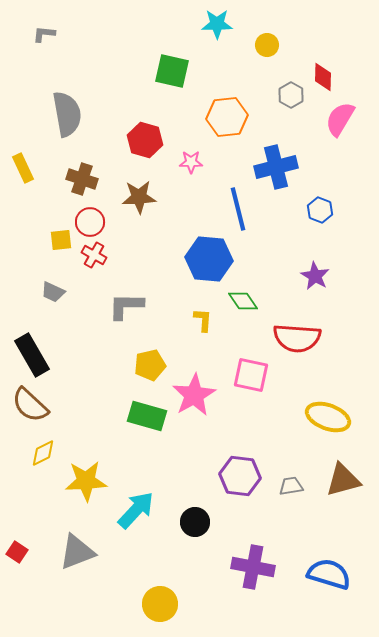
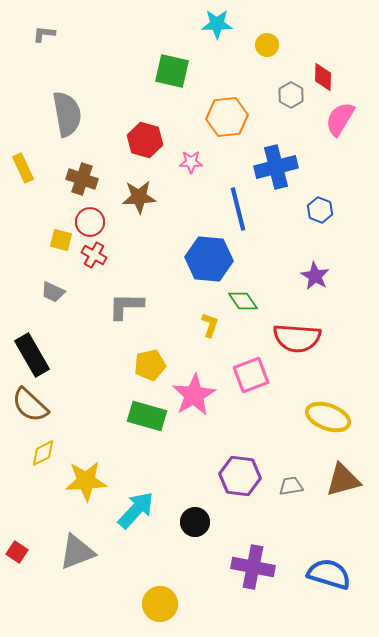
yellow square at (61, 240): rotated 20 degrees clockwise
yellow L-shape at (203, 320): moved 7 px right, 5 px down; rotated 15 degrees clockwise
pink square at (251, 375): rotated 33 degrees counterclockwise
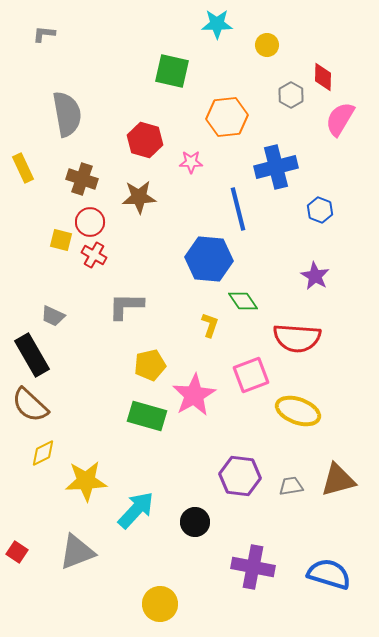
gray trapezoid at (53, 292): moved 24 px down
yellow ellipse at (328, 417): moved 30 px left, 6 px up
brown triangle at (343, 480): moved 5 px left
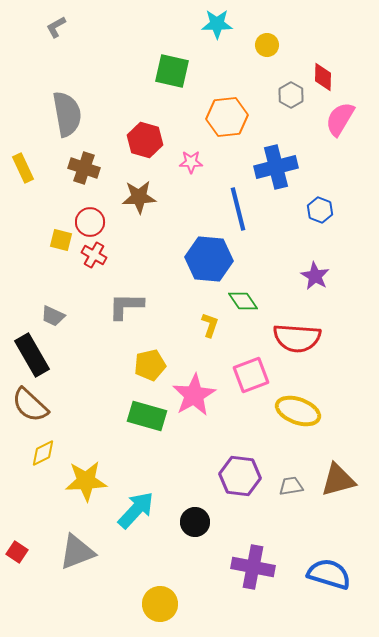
gray L-shape at (44, 34): moved 12 px right, 7 px up; rotated 35 degrees counterclockwise
brown cross at (82, 179): moved 2 px right, 11 px up
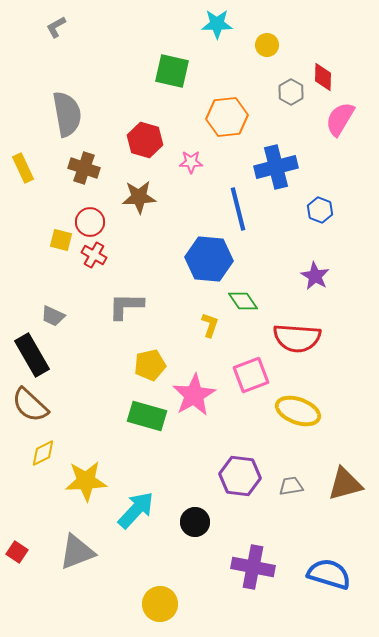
gray hexagon at (291, 95): moved 3 px up
brown triangle at (338, 480): moved 7 px right, 4 px down
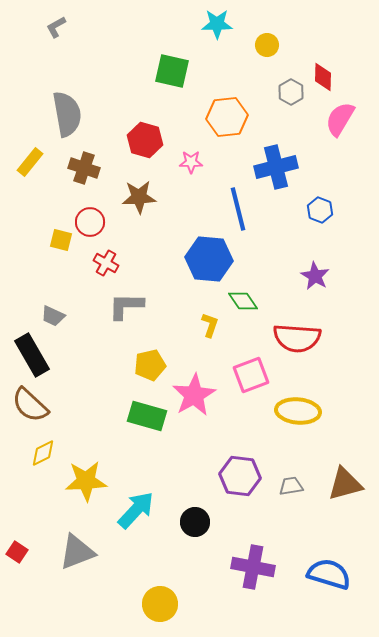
yellow rectangle at (23, 168): moved 7 px right, 6 px up; rotated 64 degrees clockwise
red cross at (94, 255): moved 12 px right, 8 px down
yellow ellipse at (298, 411): rotated 15 degrees counterclockwise
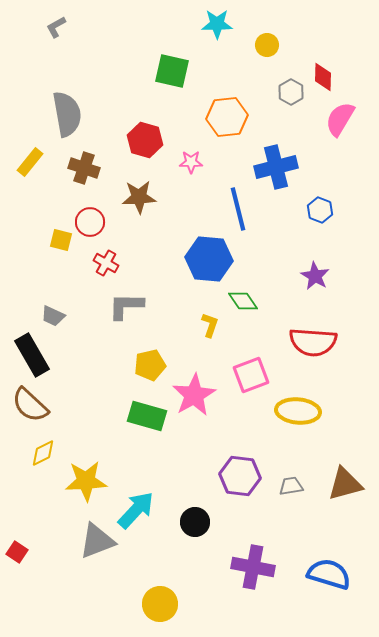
red semicircle at (297, 338): moved 16 px right, 4 px down
gray triangle at (77, 552): moved 20 px right, 11 px up
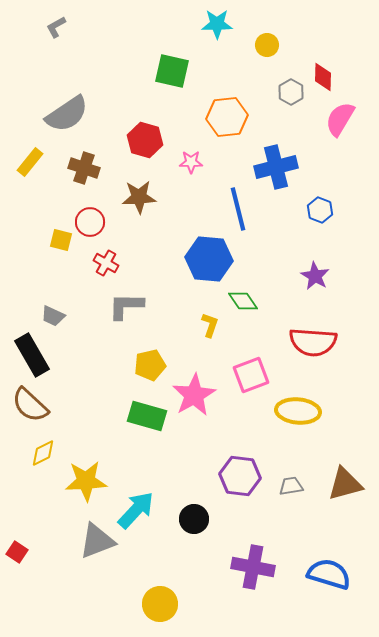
gray semicircle at (67, 114): rotated 66 degrees clockwise
black circle at (195, 522): moved 1 px left, 3 px up
